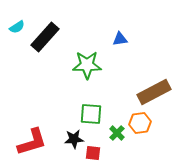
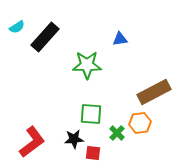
red L-shape: rotated 20 degrees counterclockwise
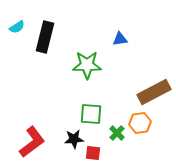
black rectangle: rotated 28 degrees counterclockwise
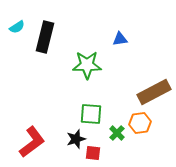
black star: moved 2 px right; rotated 12 degrees counterclockwise
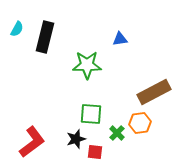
cyan semicircle: moved 2 px down; rotated 28 degrees counterclockwise
red square: moved 2 px right, 1 px up
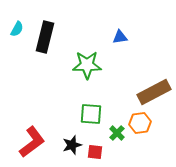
blue triangle: moved 2 px up
black star: moved 4 px left, 6 px down
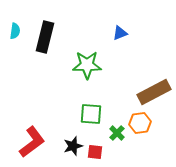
cyan semicircle: moved 2 px left, 2 px down; rotated 21 degrees counterclockwise
blue triangle: moved 4 px up; rotated 14 degrees counterclockwise
black star: moved 1 px right, 1 px down
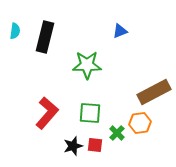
blue triangle: moved 2 px up
green square: moved 1 px left, 1 px up
red L-shape: moved 15 px right, 29 px up; rotated 12 degrees counterclockwise
red square: moved 7 px up
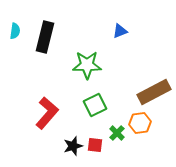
green square: moved 5 px right, 8 px up; rotated 30 degrees counterclockwise
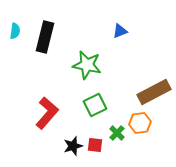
green star: rotated 12 degrees clockwise
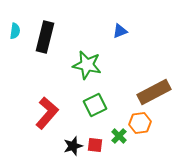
green cross: moved 2 px right, 3 px down
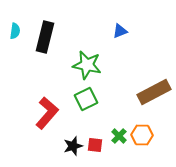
green square: moved 9 px left, 6 px up
orange hexagon: moved 2 px right, 12 px down; rotated 10 degrees clockwise
